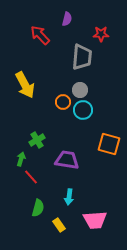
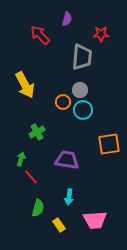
green cross: moved 8 px up
orange square: rotated 25 degrees counterclockwise
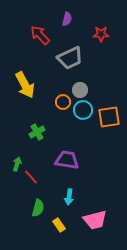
gray trapezoid: moved 12 px left, 1 px down; rotated 60 degrees clockwise
orange square: moved 27 px up
green arrow: moved 4 px left, 5 px down
pink trapezoid: rotated 10 degrees counterclockwise
